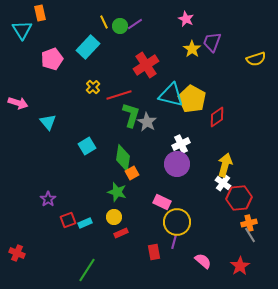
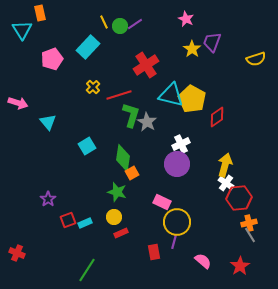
white cross at (223, 183): moved 3 px right
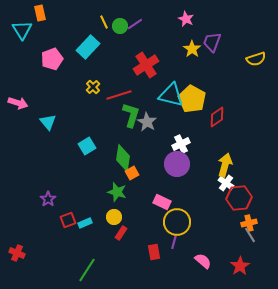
red rectangle at (121, 233): rotated 32 degrees counterclockwise
